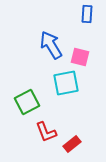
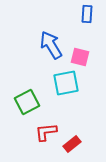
red L-shape: rotated 105 degrees clockwise
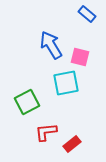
blue rectangle: rotated 54 degrees counterclockwise
